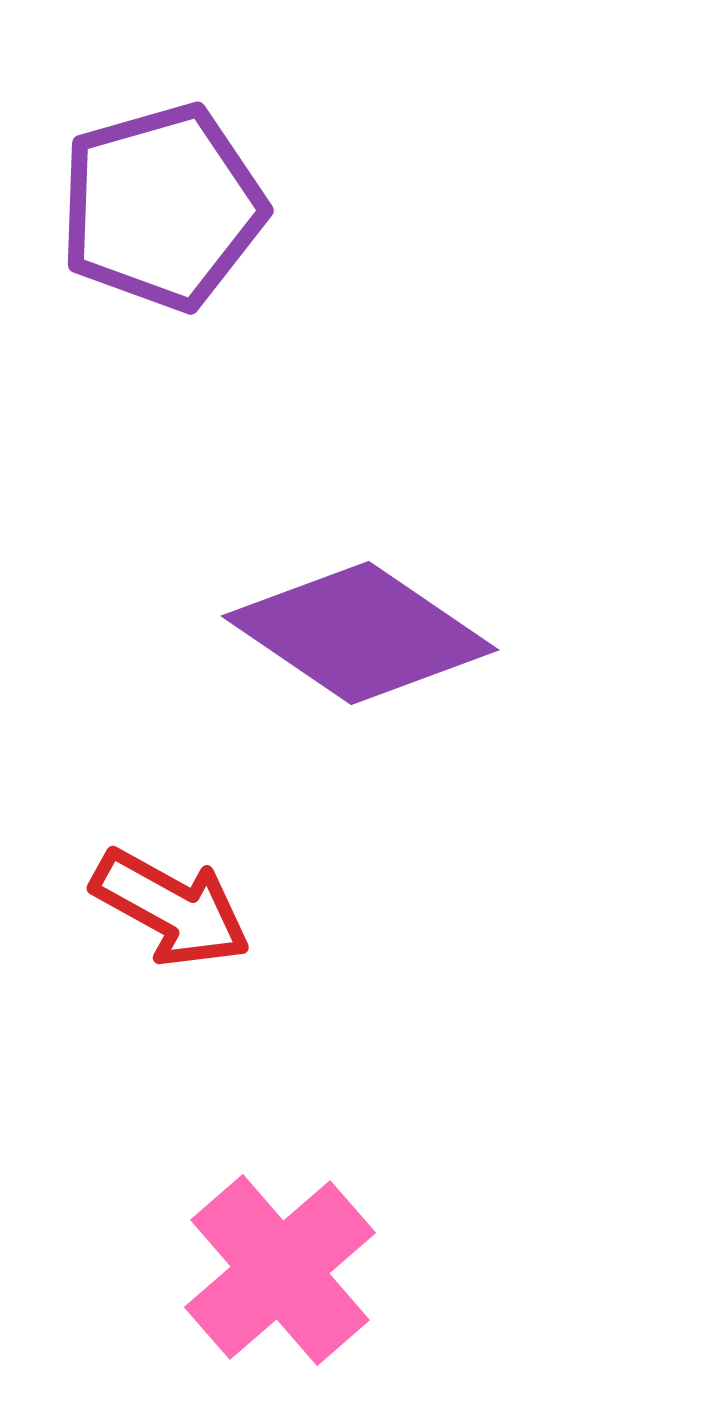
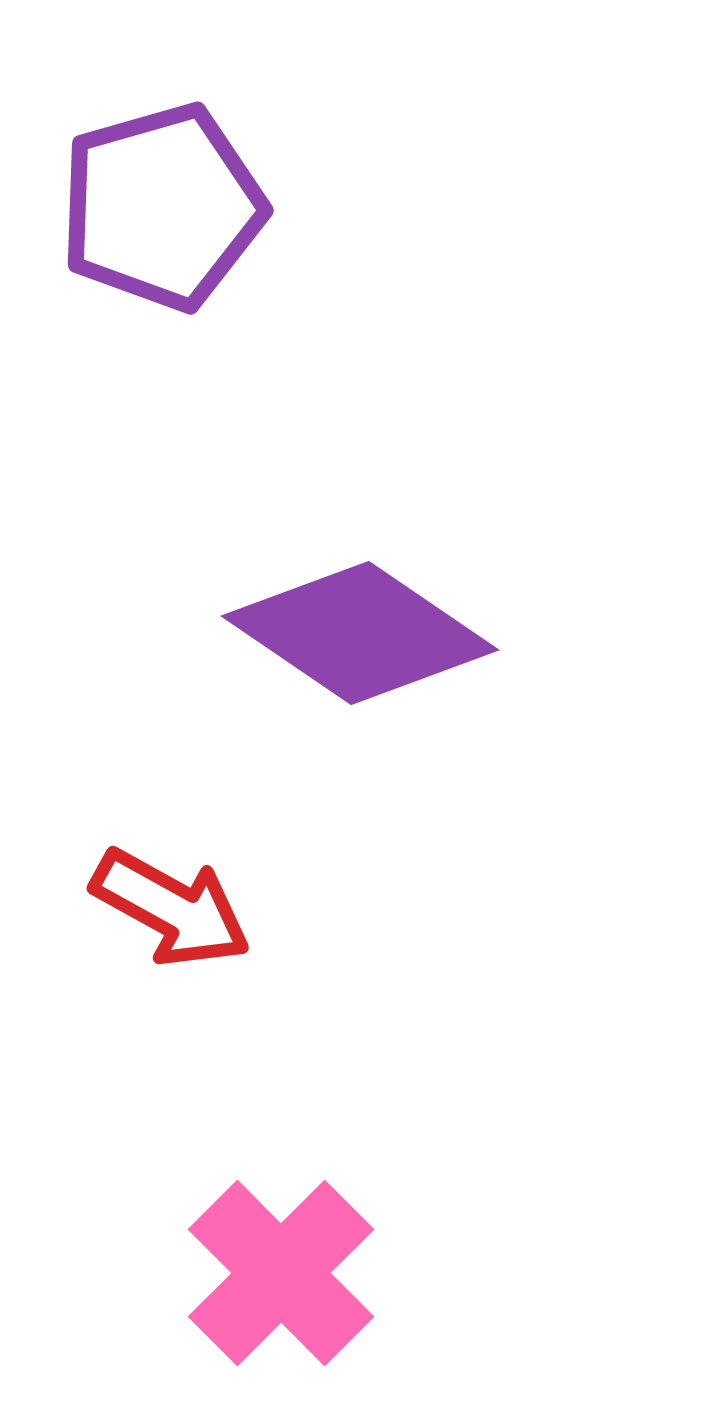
pink cross: moved 1 px right, 3 px down; rotated 4 degrees counterclockwise
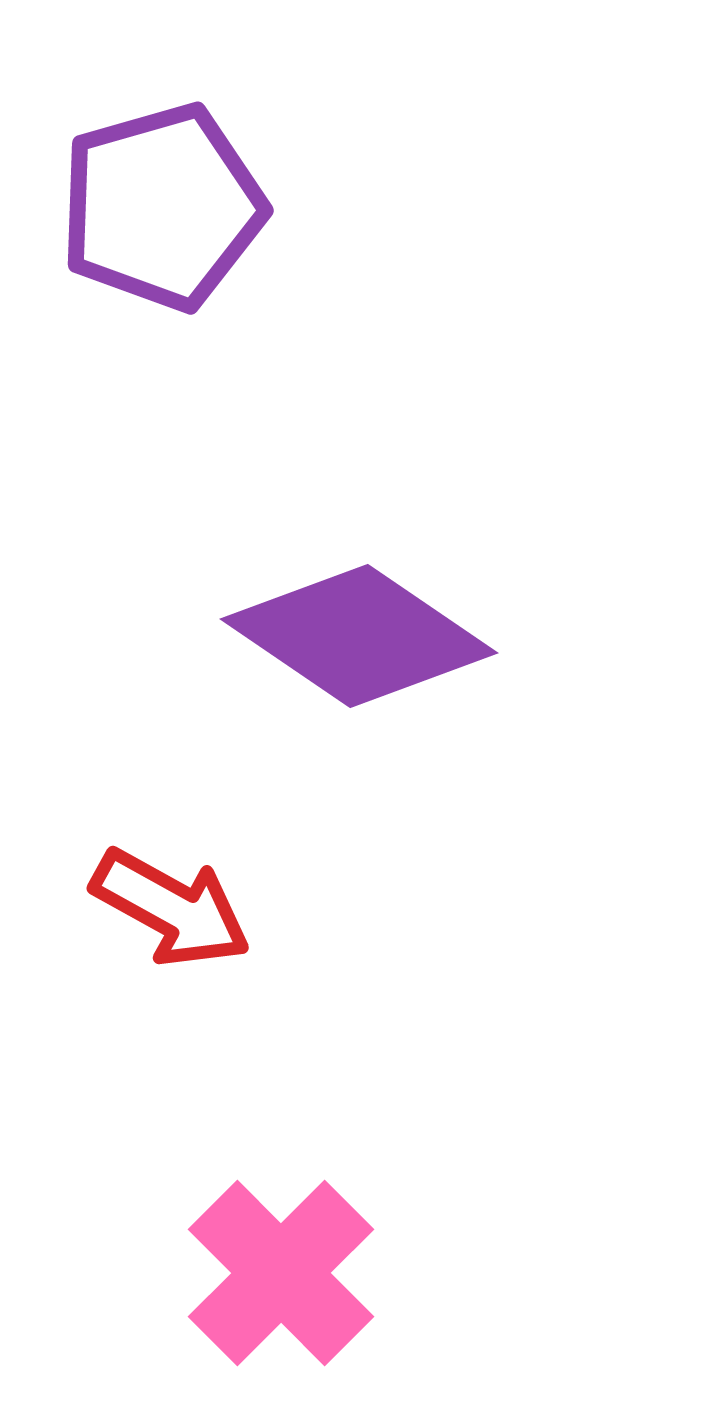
purple diamond: moved 1 px left, 3 px down
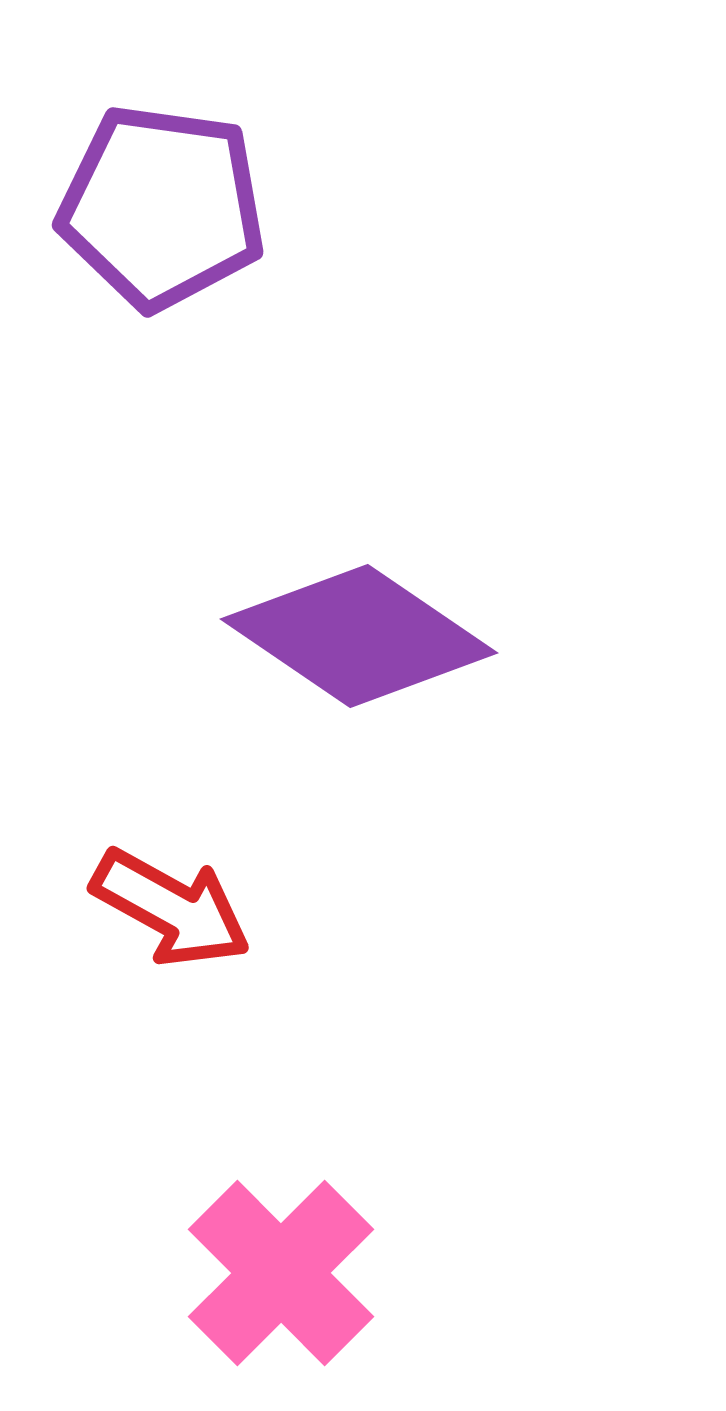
purple pentagon: rotated 24 degrees clockwise
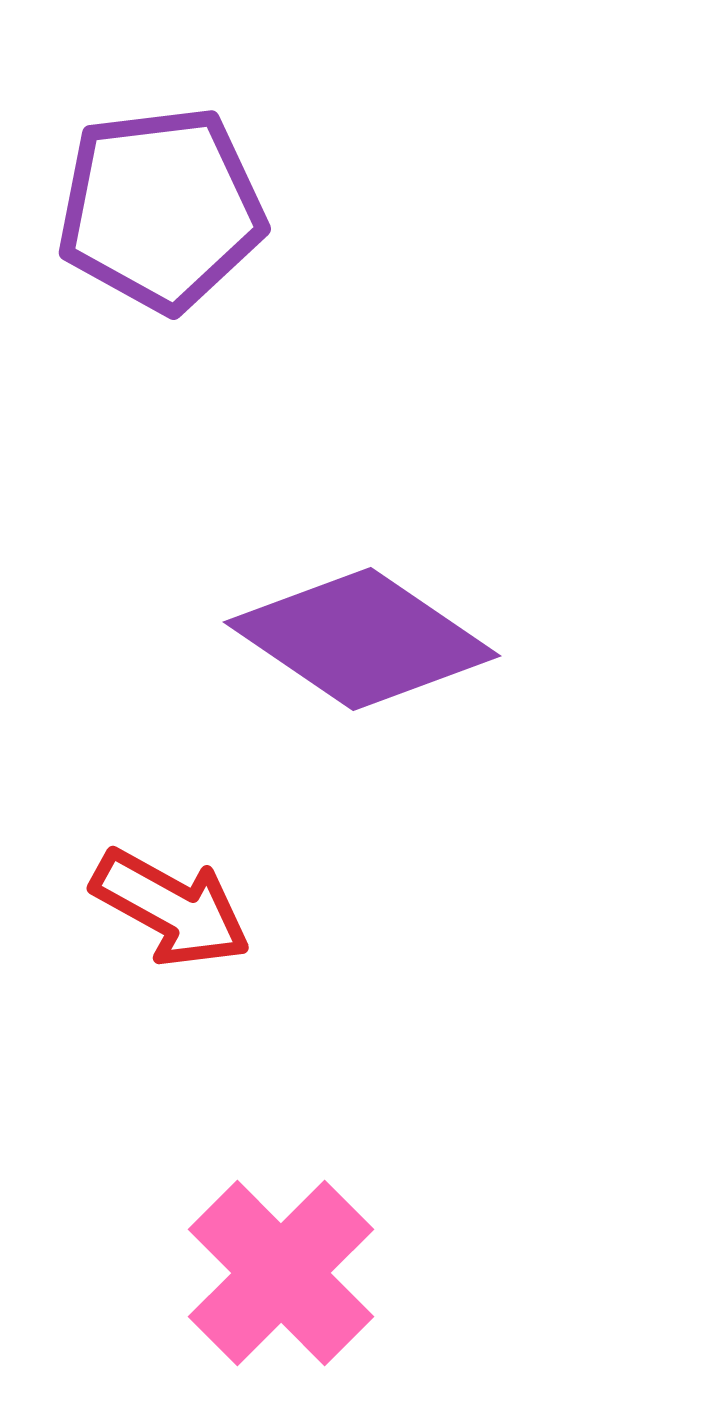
purple pentagon: moved 1 px left, 2 px down; rotated 15 degrees counterclockwise
purple diamond: moved 3 px right, 3 px down
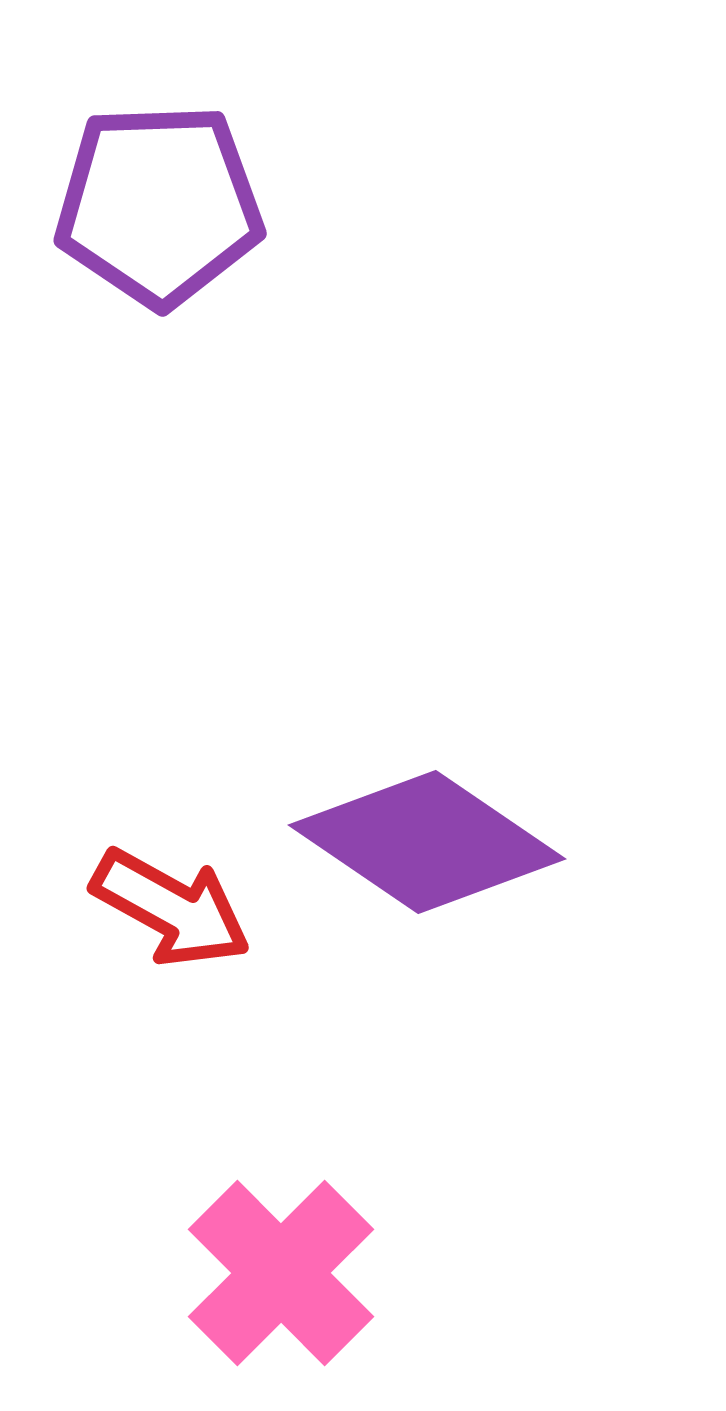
purple pentagon: moved 2 px left, 4 px up; rotated 5 degrees clockwise
purple diamond: moved 65 px right, 203 px down
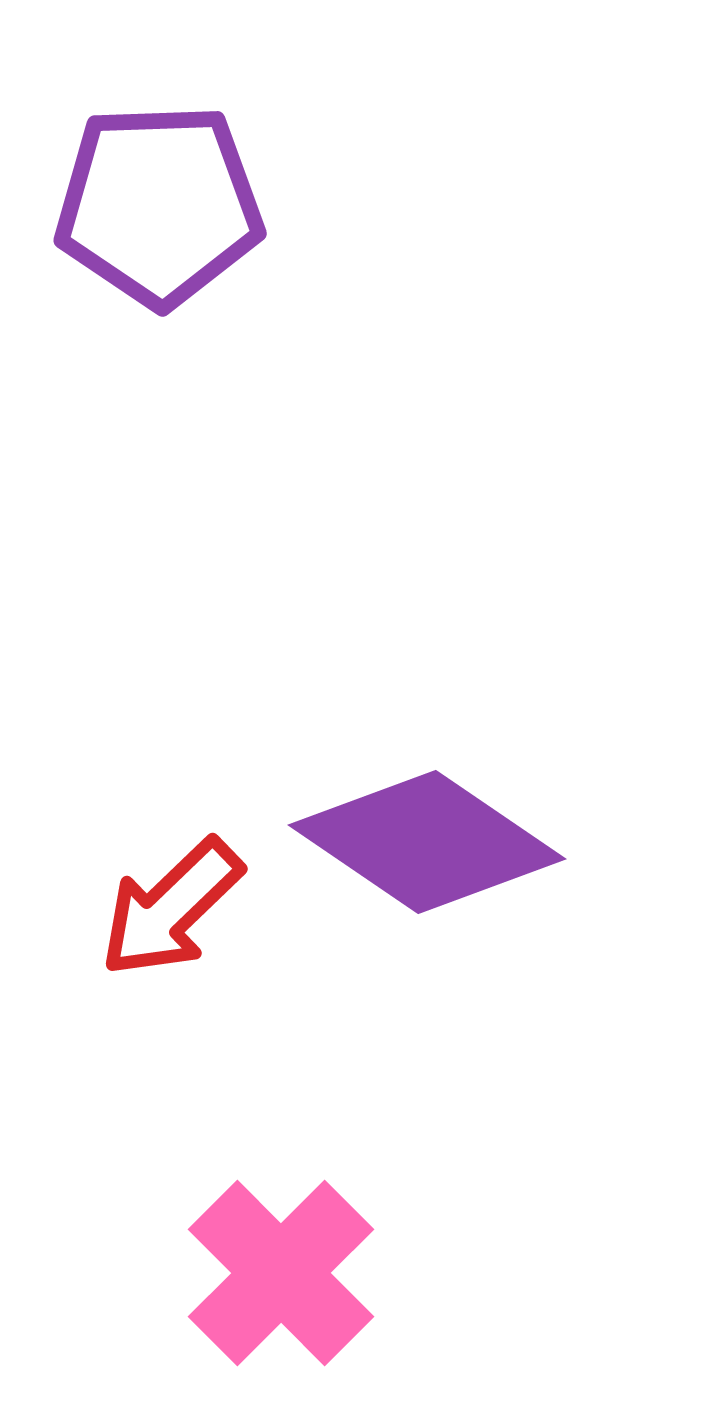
red arrow: rotated 107 degrees clockwise
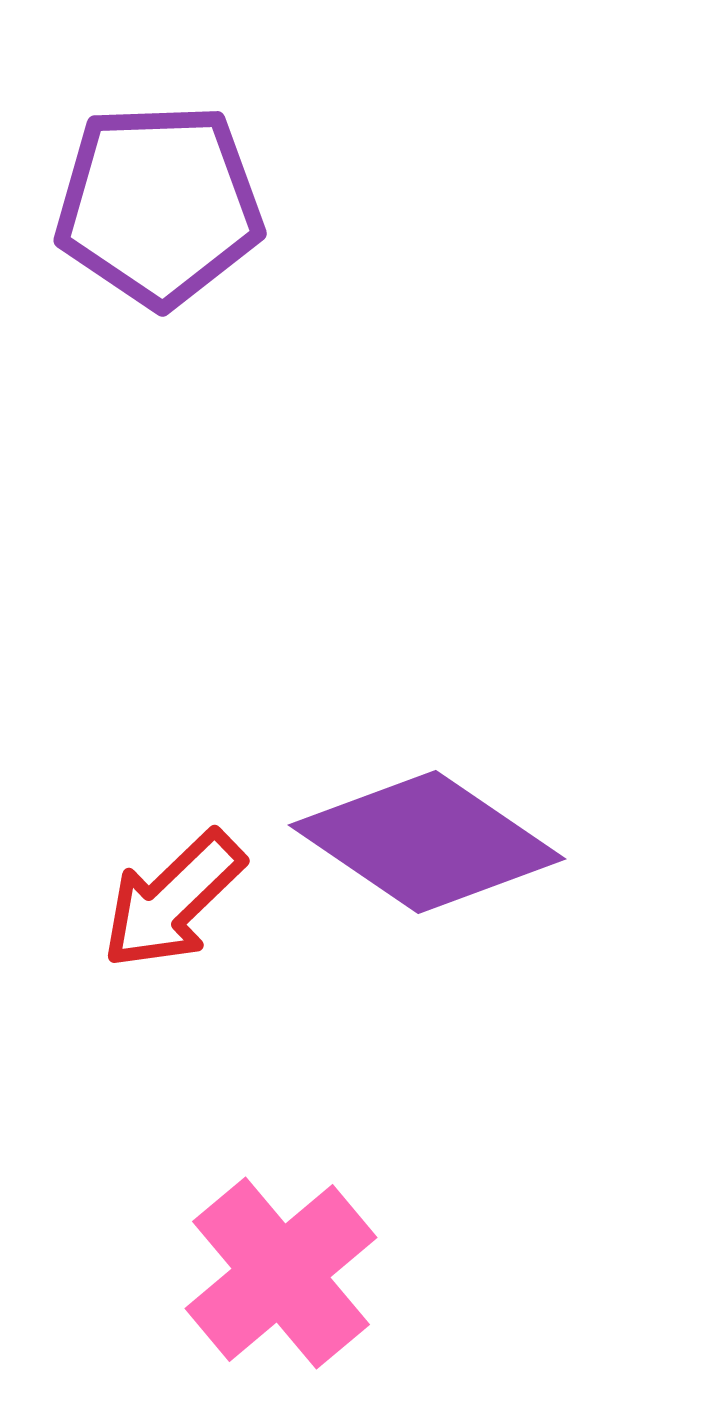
red arrow: moved 2 px right, 8 px up
pink cross: rotated 5 degrees clockwise
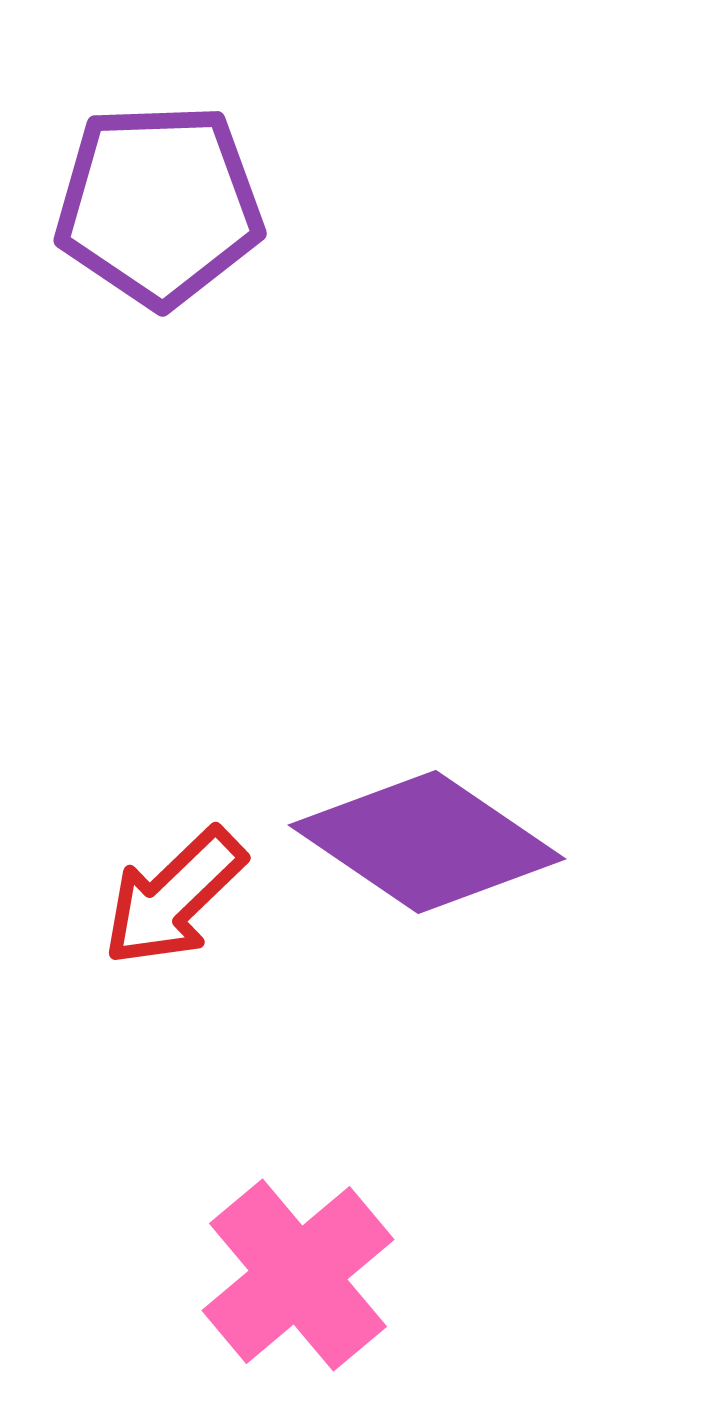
red arrow: moved 1 px right, 3 px up
pink cross: moved 17 px right, 2 px down
